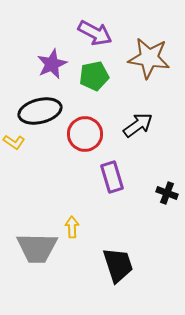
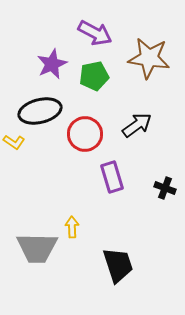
black arrow: moved 1 px left
black cross: moved 2 px left, 5 px up
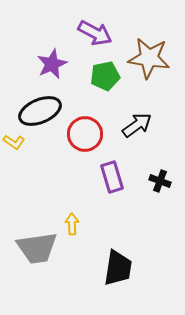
green pentagon: moved 11 px right
black ellipse: rotated 9 degrees counterclockwise
black cross: moved 5 px left, 7 px up
yellow arrow: moved 3 px up
gray trapezoid: rotated 9 degrees counterclockwise
black trapezoid: moved 3 px down; rotated 27 degrees clockwise
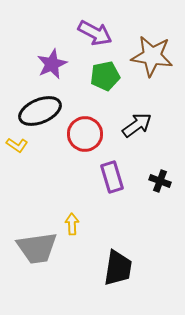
brown star: moved 3 px right, 2 px up
yellow L-shape: moved 3 px right, 3 px down
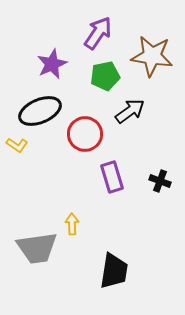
purple arrow: moved 3 px right; rotated 84 degrees counterclockwise
black arrow: moved 7 px left, 14 px up
black trapezoid: moved 4 px left, 3 px down
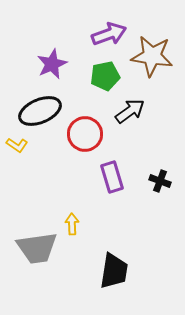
purple arrow: moved 11 px right, 1 px down; rotated 36 degrees clockwise
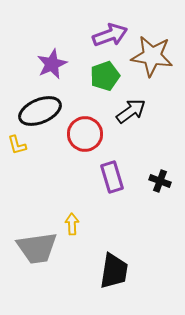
purple arrow: moved 1 px right, 1 px down
green pentagon: rotated 8 degrees counterclockwise
black arrow: moved 1 px right
yellow L-shape: rotated 40 degrees clockwise
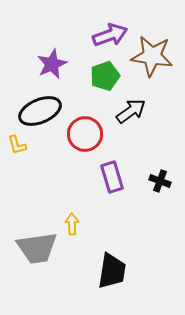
black trapezoid: moved 2 px left
